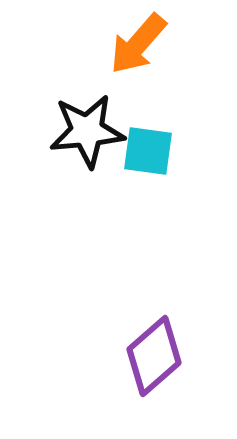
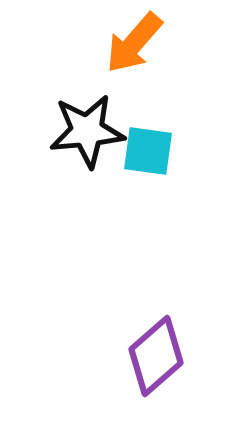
orange arrow: moved 4 px left, 1 px up
purple diamond: moved 2 px right
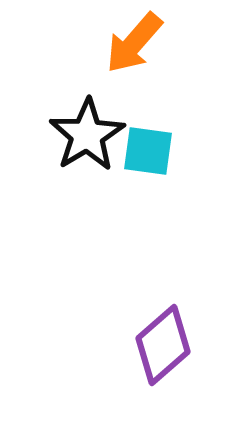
black star: moved 4 px down; rotated 26 degrees counterclockwise
purple diamond: moved 7 px right, 11 px up
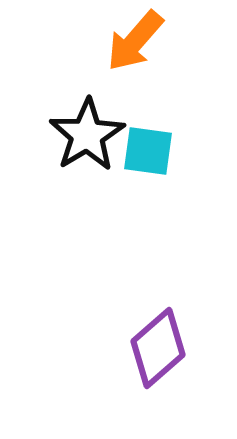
orange arrow: moved 1 px right, 2 px up
purple diamond: moved 5 px left, 3 px down
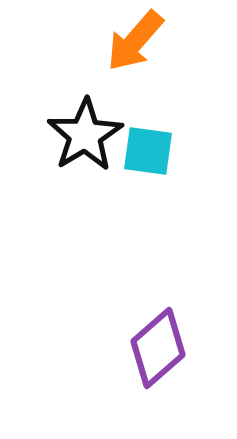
black star: moved 2 px left
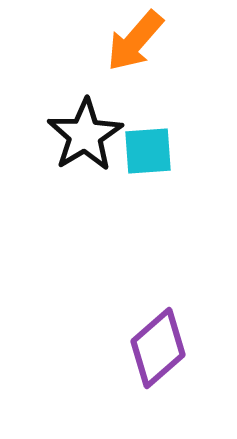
cyan square: rotated 12 degrees counterclockwise
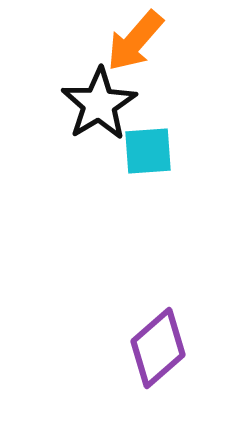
black star: moved 14 px right, 31 px up
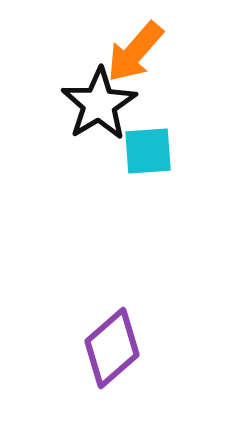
orange arrow: moved 11 px down
purple diamond: moved 46 px left
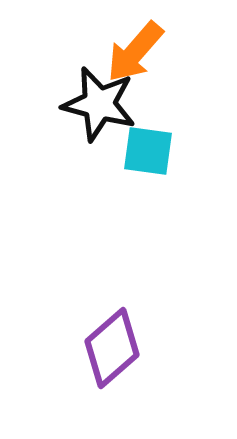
black star: rotated 26 degrees counterclockwise
cyan square: rotated 12 degrees clockwise
